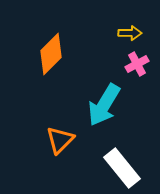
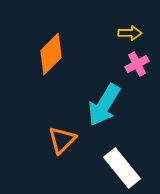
orange triangle: moved 2 px right
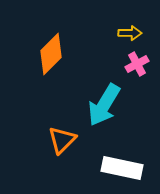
white rectangle: rotated 39 degrees counterclockwise
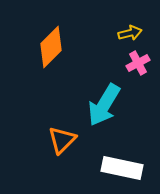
yellow arrow: rotated 15 degrees counterclockwise
orange diamond: moved 7 px up
pink cross: moved 1 px right, 1 px up
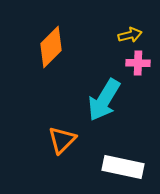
yellow arrow: moved 2 px down
pink cross: rotated 30 degrees clockwise
cyan arrow: moved 5 px up
white rectangle: moved 1 px right, 1 px up
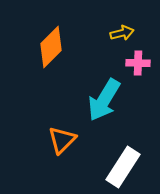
yellow arrow: moved 8 px left, 2 px up
white rectangle: rotated 69 degrees counterclockwise
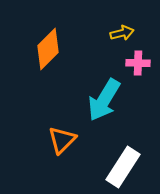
orange diamond: moved 3 px left, 2 px down
